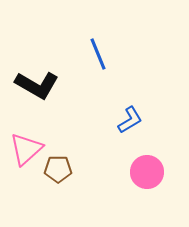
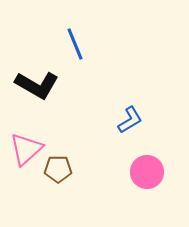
blue line: moved 23 px left, 10 px up
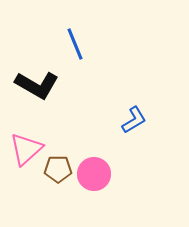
blue L-shape: moved 4 px right
pink circle: moved 53 px left, 2 px down
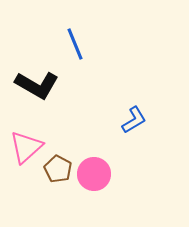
pink triangle: moved 2 px up
brown pentagon: rotated 28 degrees clockwise
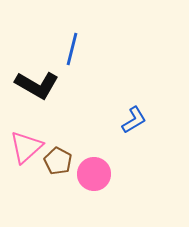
blue line: moved 3 px left, 5 px down; rotated 36 degrees clockwise
brown pentagon: moved 8 px up
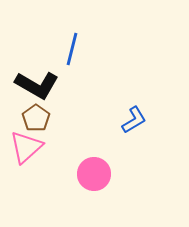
brown pentagon: moved 22 px left, 43 px up; rotated 8 degrees clockwise
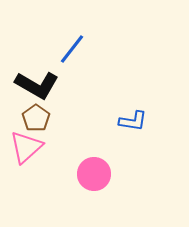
blue line: rotated 24 degrees clockwise
blue L-shape: moved 1 px left, 1 px down; rotated 40 degrees clockwise
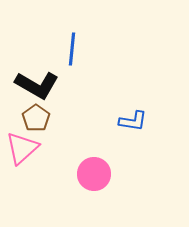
blue line: rotated 32 degrees counterclockwise
pink triangle: moved 4 px left, 1 px down
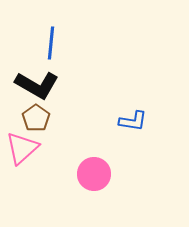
blue line: moved 21 px left, 6 px up
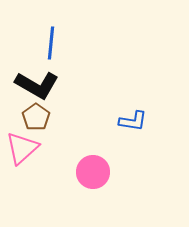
brown pentagon: moved 1 px up
pink circle: moved 1 px left, 2 px up
